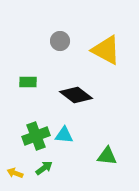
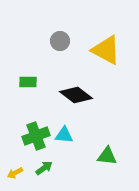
yellow arrow: rotated 49 degrees counterclockwise
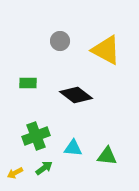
green rectangle: moved 1 px down
cyan triangle: moved 9 px right, 13 px down
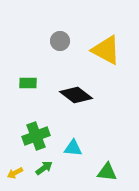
green triangle: moved 16 px down
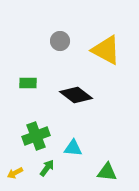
green arrow: moved 3 px right; rotated 18 degrees counterclockwise
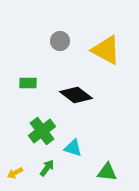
green cross: moved 6 px right, 5 px up; rotated 16 degrees counterclockwise
cyan triangle: rotated 12 degrees clockwise
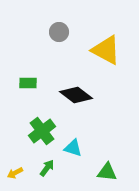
gray circle: moved 1 px left, 9 px up
